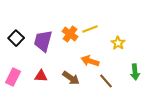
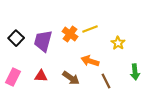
brown line: rotated 14 degrees clockwise
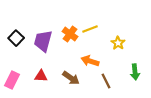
pink rectangle: moved 1 px left, 3 px down
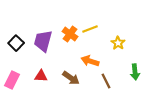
black square: moved 5 px down
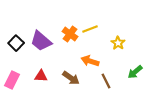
purple trapezoid: moved 2 px left; rotated 65 degrees counterclockwise
green arrow: rotated 56 degrees clockwise
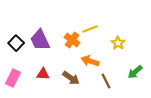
orange cross: moved 2 px right, 6 px down
purple trapezoid: moved 1 px left, 1 px up; rotated 25 degrees clockwise
red triangle: moved 2 px right, 2 px up
pink rectangle: moved 1 px right, 2 px up
